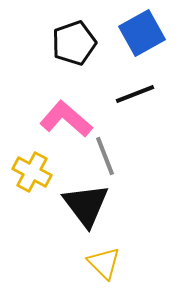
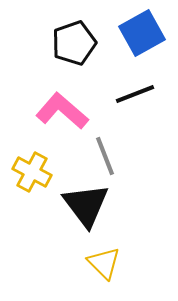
pink L-shape: moved 4 px left, 8 px up
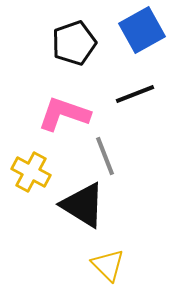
blue square: moved 3 px up
pink L-shape: moved 2 px right, 3 px down; rotated 22 degrees counterclockwise
yellow cross: moved 1 px left
black triangle: moved 3 px left; rotated 21 degrees counterclockwise
yellow triangle: moved 4 px right, 2 px down
